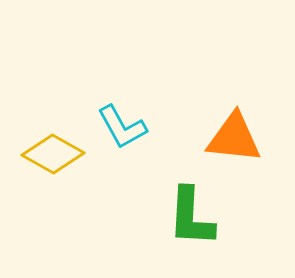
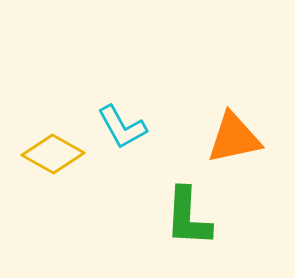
orange triangle: rotated 18 degrees counterclockwise
green L-shape: moved 3 px left
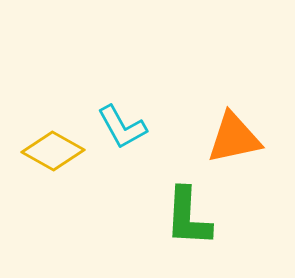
yellow diamond: moved 3 px up
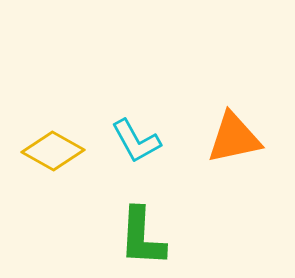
cyan L-shape: moved 14 px right, 14 px down
green L-shape: moved 46 px left, 20 px down
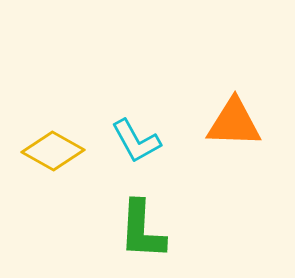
orange triangle: moved 15 px up; rotated 14 degrees clockwise
green L-shape: moved 7 px up
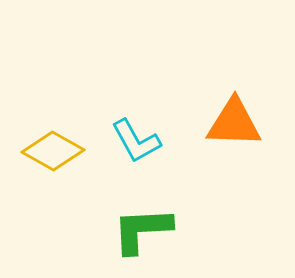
green L-shape: rotated 84 degrees clockwise
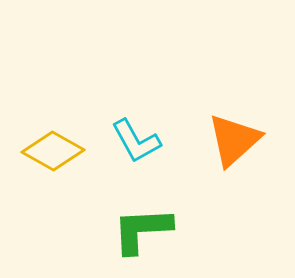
orange triangle: moved 17 px down; rotated 44 degrees counterclockwise
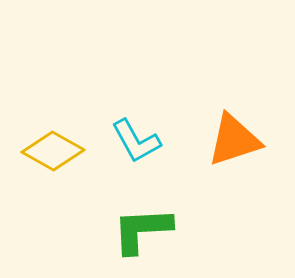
orange triangle: rotated 24 degrees clockwise
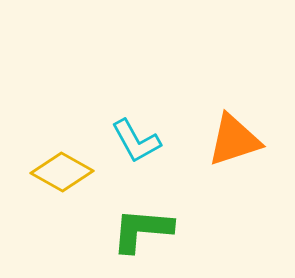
yellow diamond: moved 9 px right, 21 px down
green L-shape: rotated 8 degrees clockwise
